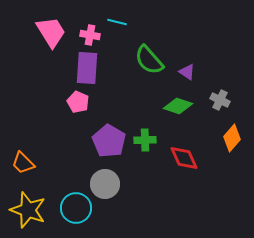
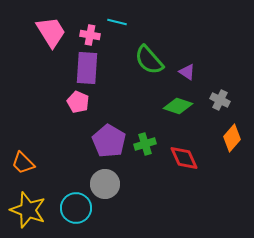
green cross: moved 4 px down; rotated 15 degrees counterclockwise
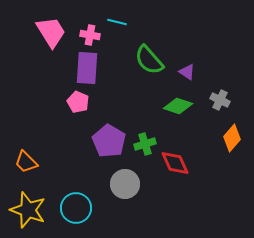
red diamond: moved 9 px left, 5 px down
orange trapezoid: moved 3 px right, 1 px up
gray circle: moved 20 px right
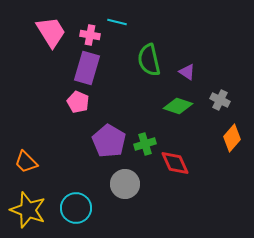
green semicircle: rotated 28 degrees clockwise
purple rectangle: rotated 12 degrees clockwise
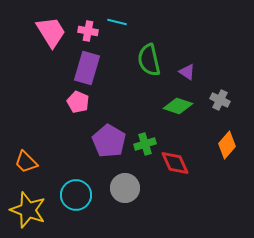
pink cross: moved 2 px left, 4 px up
orange diamond: moved 5 px left, 7 px down
gray circle: moved 4 px down
cyan circle: moved 13 px up
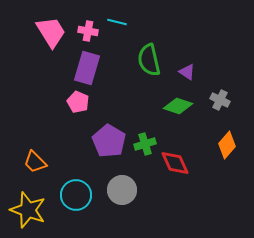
orange trapezoid: moved 9 px right
gray circle: moved 3 px left, 2 px down
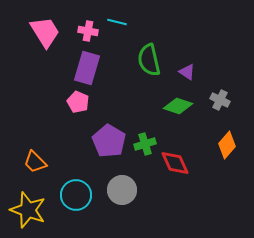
pink trapezoid: moved 6 px left
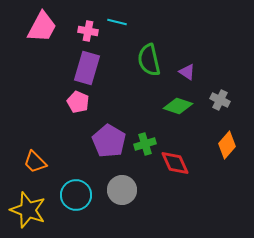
pink trapezoid: moved 3 px left, 5 px up; rotated 60 degrees clockwise
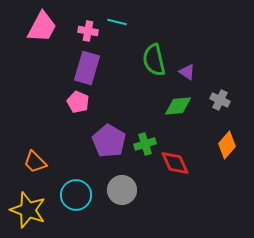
green semicircle: moved 5 px right
green diamond: rotated 24 degrees counterclockwise
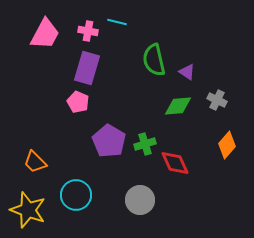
pink trapezoid: moved 3 px right, 7 px down
gray cross: moved 3 px left
gray circle: moved 18 px right, 10 px down
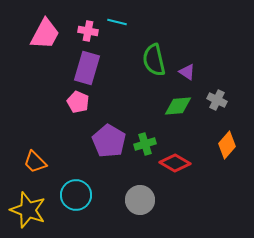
red diamond: rotated 36 degrees counterclockwise
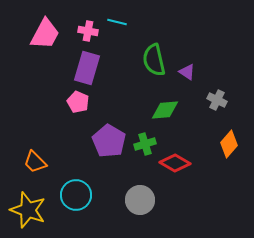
green diamond: moved 13 px left, 4 px down
orange diamond: moved 2 px right, 1 px up
